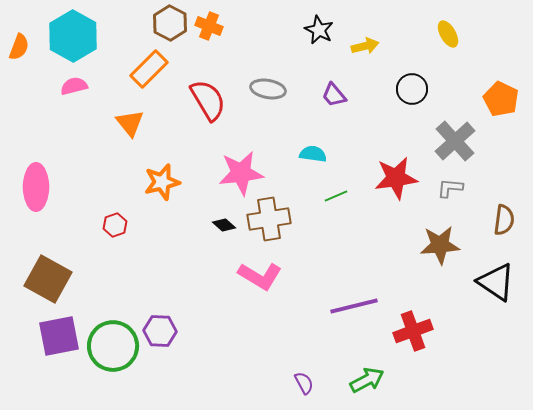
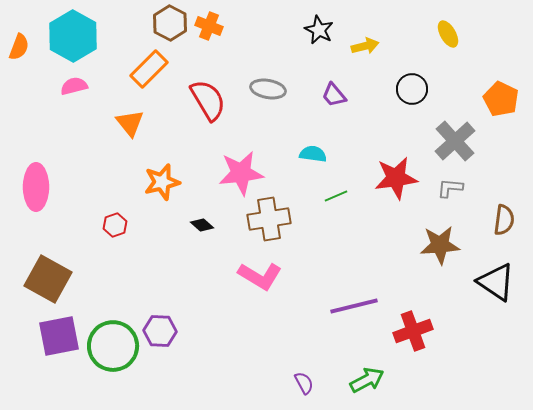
black diamond: moved 22 px left
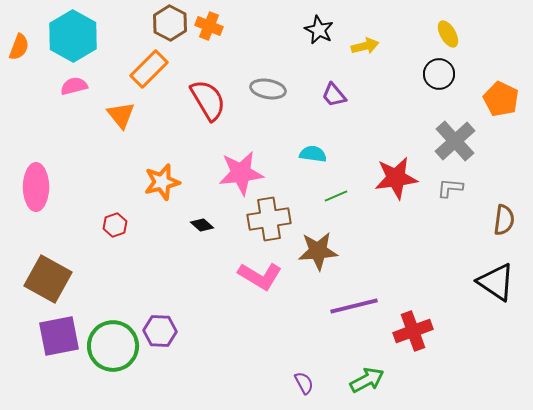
black circle: moved 27 px right, 15 px up
orange triangle: moved 9 px left, 8 px up
brown star: moved 122 px left, 6 px down
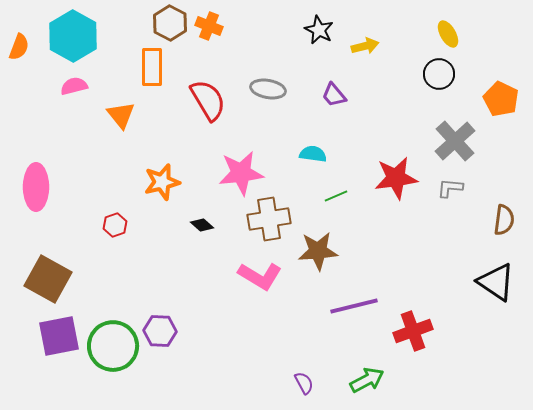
orange rectangle: moved 3 px right, 2 px up; rotated 45 degrees counterclockwise
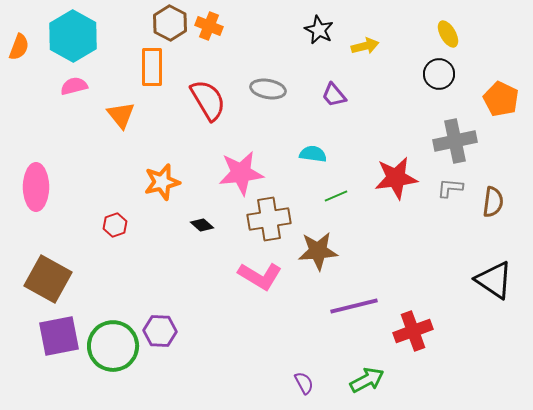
gray cross: rotated 30 degrees clockwise
brown semicircle: moved 11 px left, 18 px up
black triangle: moved 2 px left, 2 px up
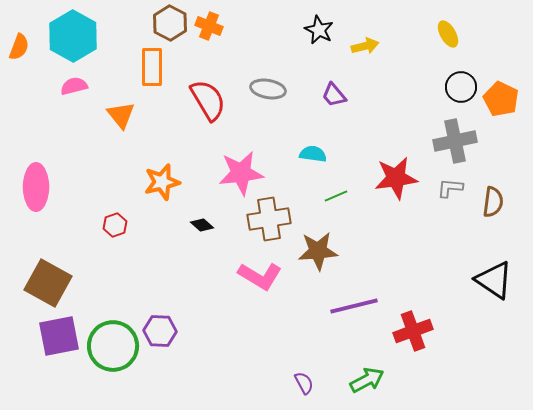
black circle: moved 22 px right, 13 px down
brown square: moved 4 px down
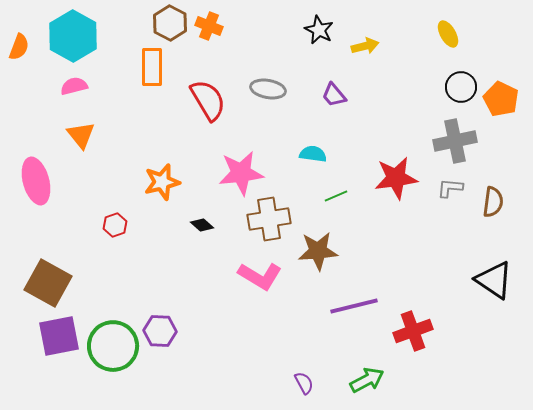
orange triangle: moved 40 px left, 20 px down
pink ellipse: moved 6 px up; rotated 15 degrees counterclockwise
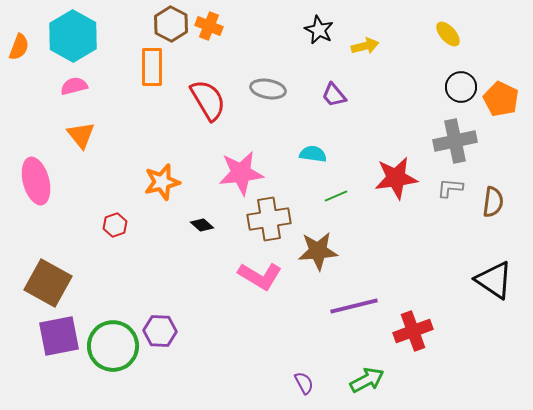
brown hexagon: moved 1 px right, 1 px down
yellow ellipse: rotated 12 degrees counterclockwise
